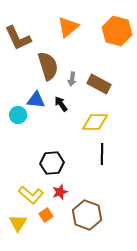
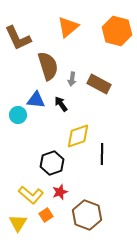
yellow diamond: moved 17 px left, 14 px down; rotated 20 degrees counterclockwise
black hexagon: rotated 15 degrees counterclockwise
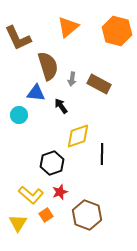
blue triangle: moved 7 px up
black arrow: moved 2 px down
cyan circle: moved 1 px right
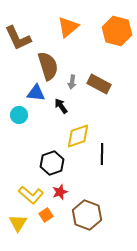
gray arrow: moved 3 px down
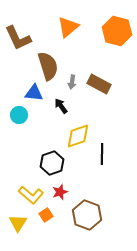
blue triangle: moved 2 px left
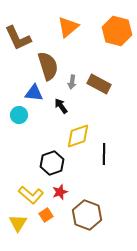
black line: moved 2 px right
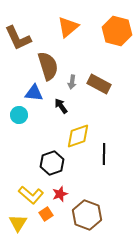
red star: moved 2 px down
orange square: moved 1 px up
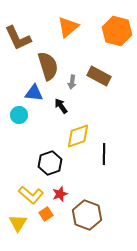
brown rectangle: moved 8 px up
black hexagon: moved 2 px left
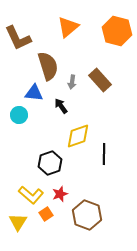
brown rectangle: moved 1 px right, 4 px down; rotated 20 degrees clockwise
yellow triangle: moved 1 px up
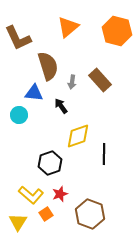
brown hexagon: moved 3 px right, 1 px up
